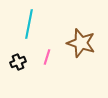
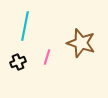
cyan line: moved 4 px left, 2 px down
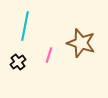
pink line: moved 2 px right, 2 px up
black cross: rotated 14 degrees counterclockwise
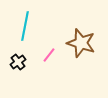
pink line: rotated 21 degrees clockwise
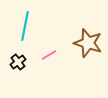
brown star: moved 7 px right
pink line: rotated 21 degrees clockwise
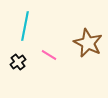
brown star: rotated 8 degrees clockwise
pink line: rotated 63 degrees clockwise
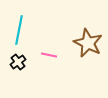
cyan line: moved 6 px left, 4 px down
pink line: rotated 21 degrees counterclockwise
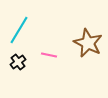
cyan line: rotated 20 degrees clockwise
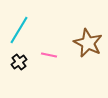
black cross: moved 1 px right
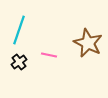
cyan line: rotated 12 degrees counterclockwise
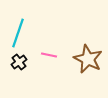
cyan line: moved 1 px left, 3 px down
brown star: moved 16 px down
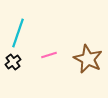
pink line: rotated 28 degrees counterclockwise
black cross: moved 6 px left
